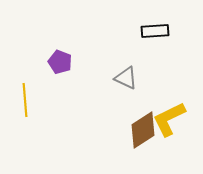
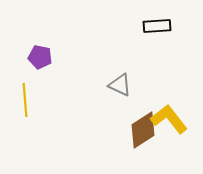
black rectangle: moved 2 px right, 5 px up
purple pentagon: moved 20 px left, 5 px up; rotated 10 degrees counterclockwise
gray triangle: moved 6 px left, 7 px down
yellow L-shape: rotated 78 degrees clockwise
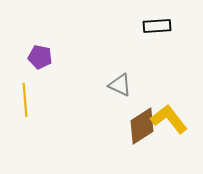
brown diamond: moved 1 px left, 4 px up
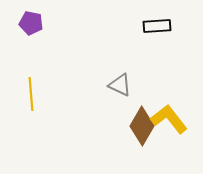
purple pentagon: moved 9 px left, 34 px up
yellow line: moved 6 px right, 6 px up
brown diamond: rotated 27 degrees counterclockwise
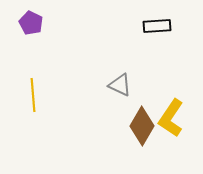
purple pentagon: rotated 15 degrees clockwise
yellow line: moved 2 px right, 1 px down
yellow L-shape: moved 2 px right, 1 px up; rotated 108 degrees counterclockwise
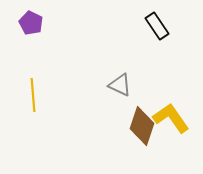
black rectangle: rotated 60 degrees clockwise
yellow L-shape: rotated 111 degrees clockwise
brown diamond: rotated 12 degrees counterclockwise
